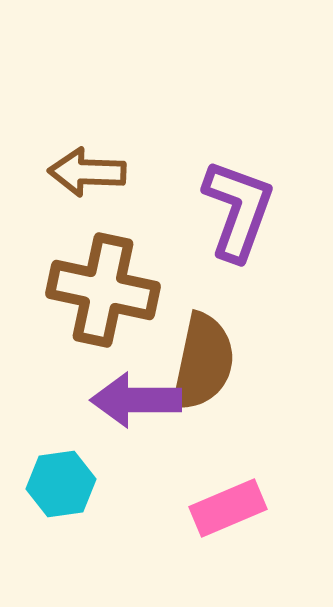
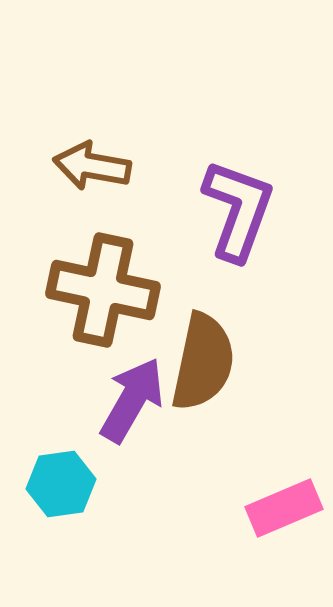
brown arrow: moved 5 px right, 6 px up; rotated 8 degrees clockwise
purple arrow: moved 4 px left; rotated 120 degrees clockwise
pink rectangle: moved 56 px right
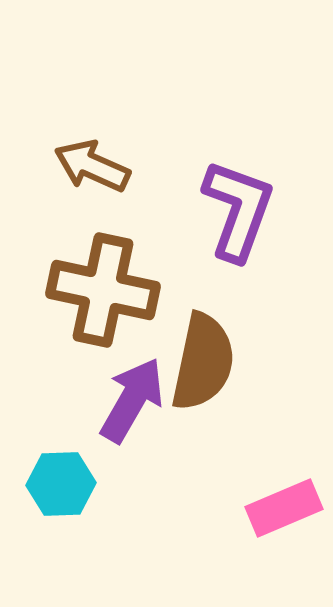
brown arrow: rotated 14 degrees clockwise
cyan hexagon: rotated 6 degrees clockwise
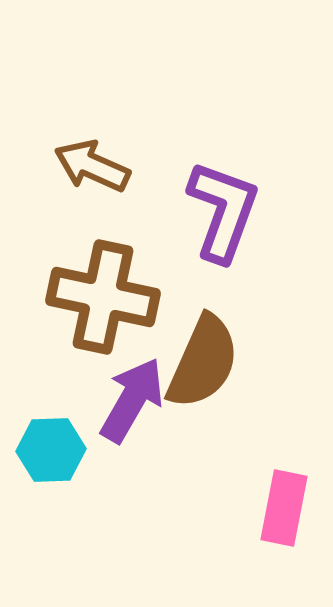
purple L-shape: moved 15 px left, 1 px down
brown cross: moved 7 px down
brown semicircle: rotated 12 degrees clockwise
cyan hexagon: moved 10 px left, 34 px up
pink rectangle: rotated 56 degrees counterclockwise
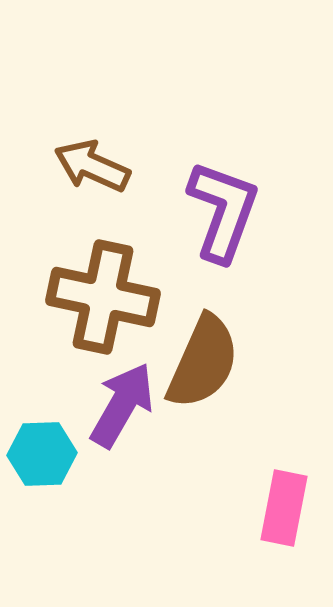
purple arrow: moved 10 px left, 5 px down
cyan hexagon: moved 9 px left, 4 px down
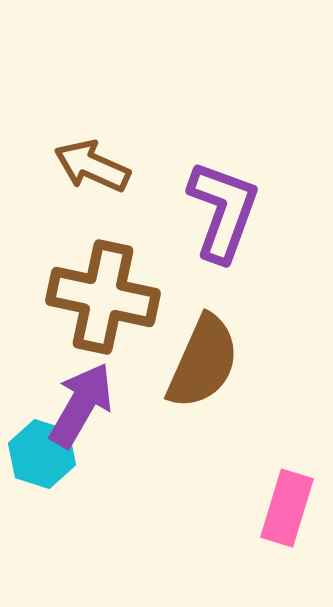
purple arrow: moved 41 px left
cyan hexagon: rotated 20 degrees clockwise
pink rectangle: moved 3 px right; rotated 6 degrees clockwise
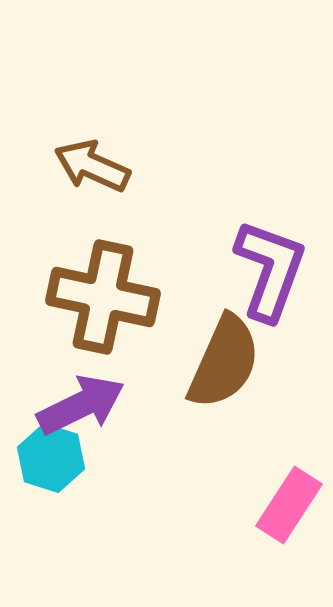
purple L-shape: moved 47 px right, 59 px down
brown semicircle: moved 21 px right
purple arrow: rotated 34 degrees clockwise
cyan hexagon: moved 9 px right, 4 px down
pink rectangle: moved 2 px right, 3 px up; rotated 16 degrees clockwise
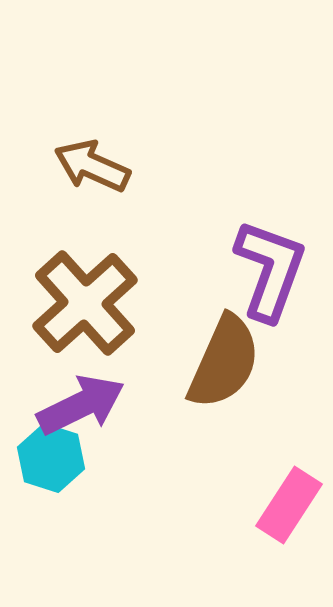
brown cross: moved 18 px left, 6 px down; rotated 36 degrees clockwise
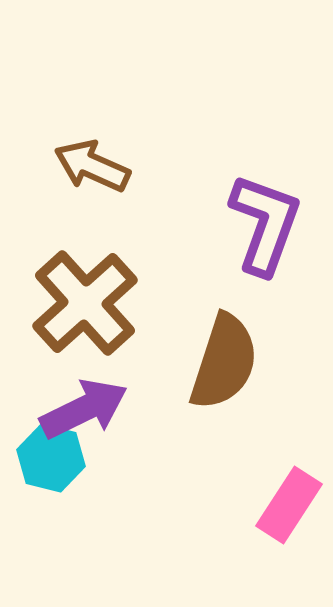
purple L-shape: moved 5 px left, 46 px up
brown semicircle: rotated 6 degrees counterclockwise
purple arrow: moved 3 px right, 4 px down
cyan hexagon: rotated 4 degrees counterclockwise
